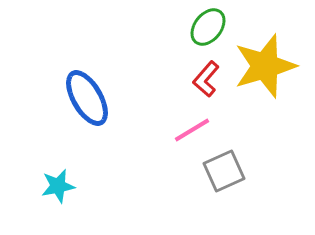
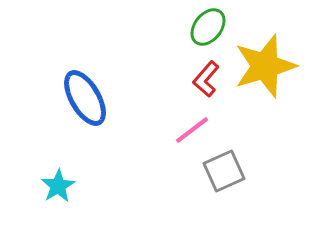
blue ellipse: moved 2 px left
pink line: rotated 6 degrees counterclockwise
cyan star: rotated 20 degrees counterclockwise
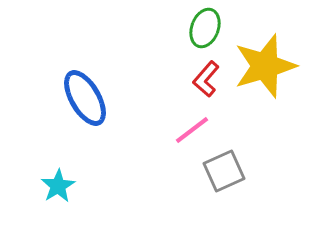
green ellipse: moved 3 px left, 1 px down; rotated 18 degrees counterclockwise
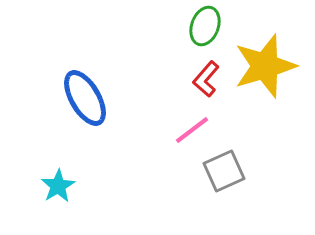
green ellipse: moved 2 px up
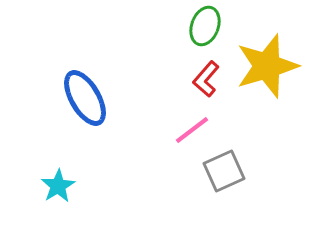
yellow star: moved 2 px right
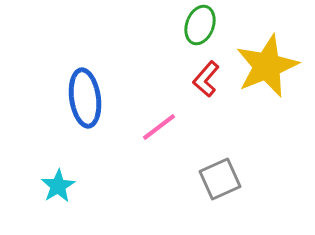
green ellipse: moved 5 px left, 1 px up
yellow star: rotated 6 degrees counterclockwise
blue ellipse: rotated 22 degrees clockwise
pink line: moved 33 px left, 3 px up
gray square: moved 4 px left, 8 px down
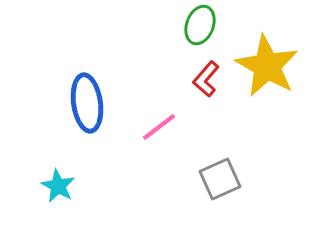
yellow star: rotated 20 degrees counterclockwise
blue ellipse: moved 2 px right, 5 px down
cyan star: rotated 12 degrees counterclockwise
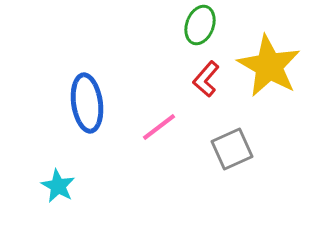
yellow star: moved 2 px right
gray square: moved 12 px right, 30 px up
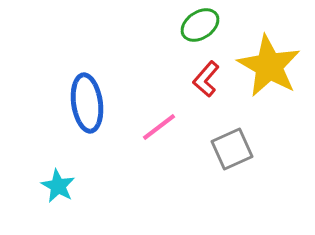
green ellipse: rotated 36 degrees clockwise
